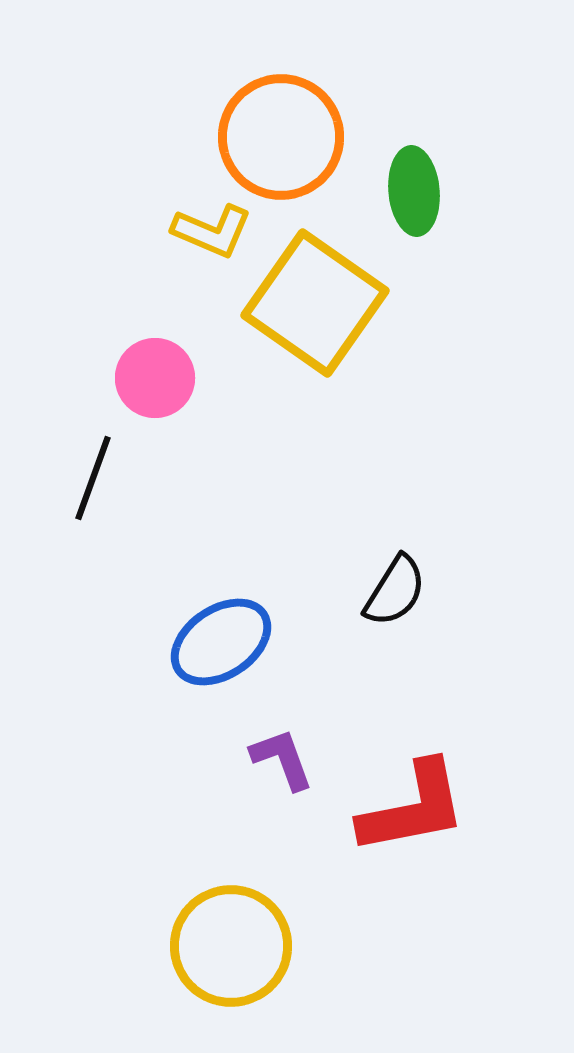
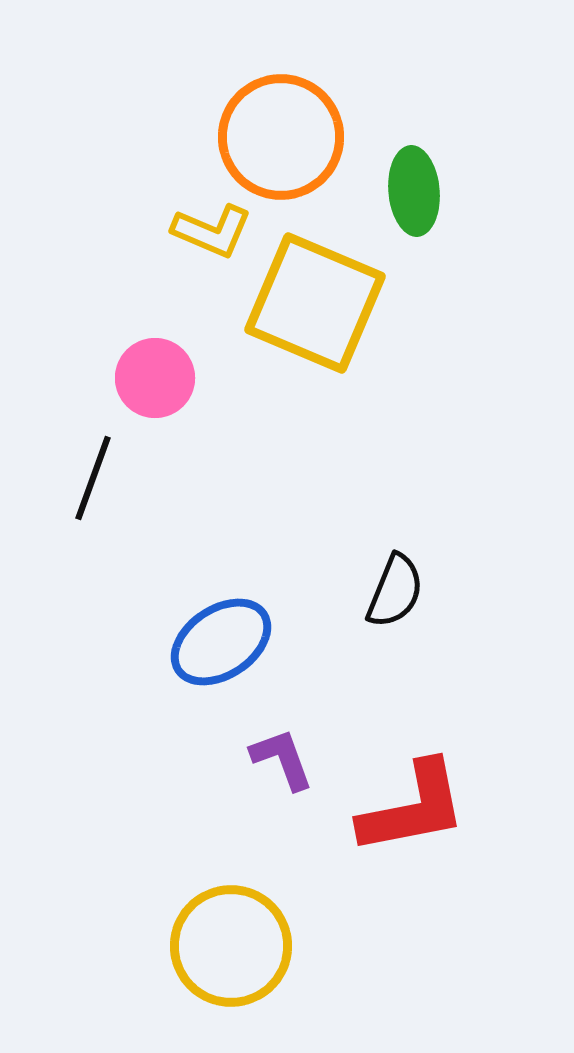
yellow square: rotated 12 degrees counterclockwise
black semicircle: rotated 10 degrees counterclockwise
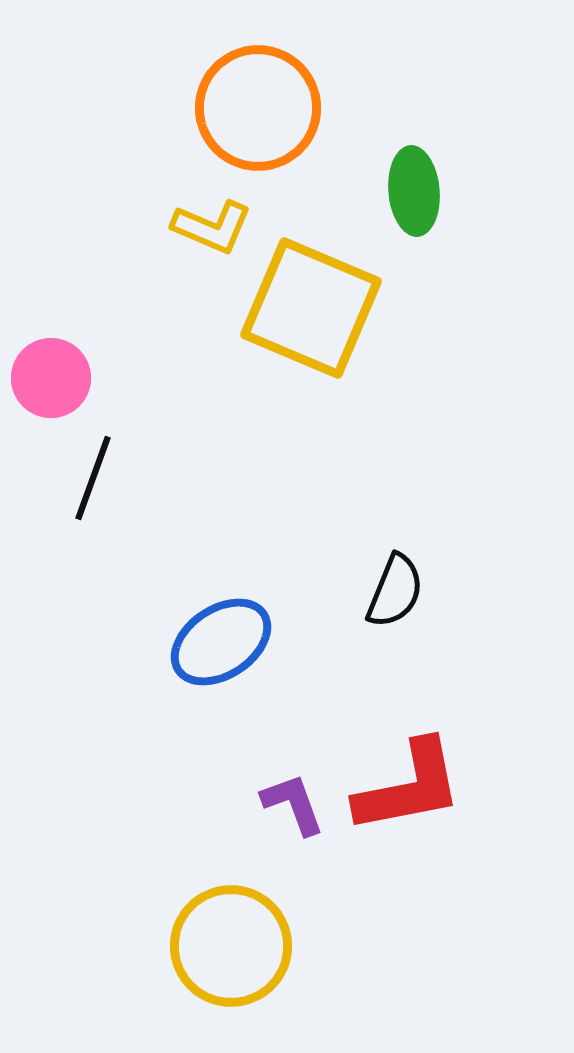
orange circle: moved 23 px left, 29 px up
yellow L-shape: moved 4 px up
yellow square: moved 4 px left, 5 px down
pink circle: moved 104 px left
purple L-shape: moved 11 px right, 45 px down
red L-shape: moved 4 px left, 21 px up
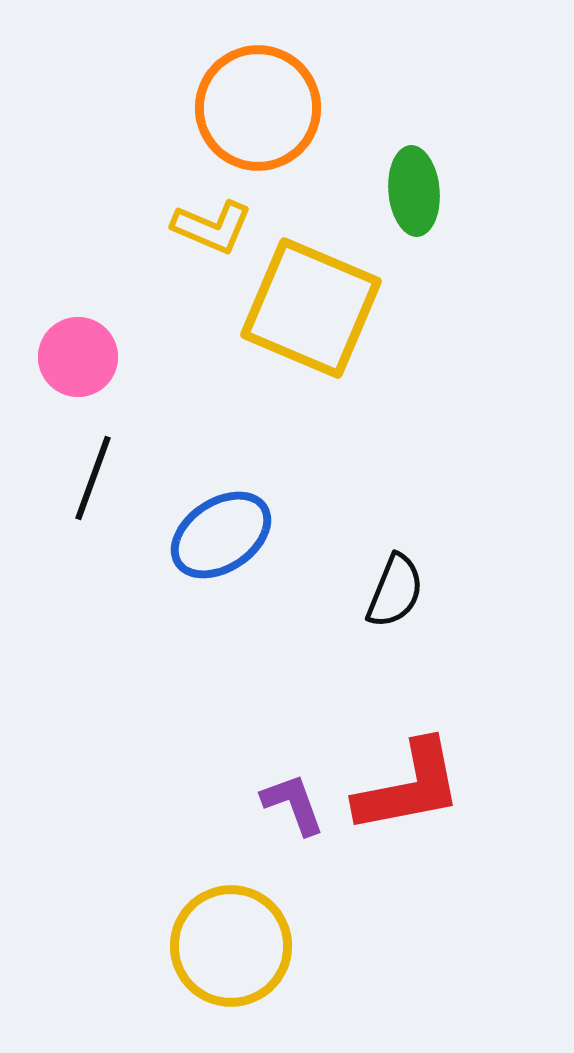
pink circle: moved 27 px right, 21 px up
blue ellipse: moved 107 px up
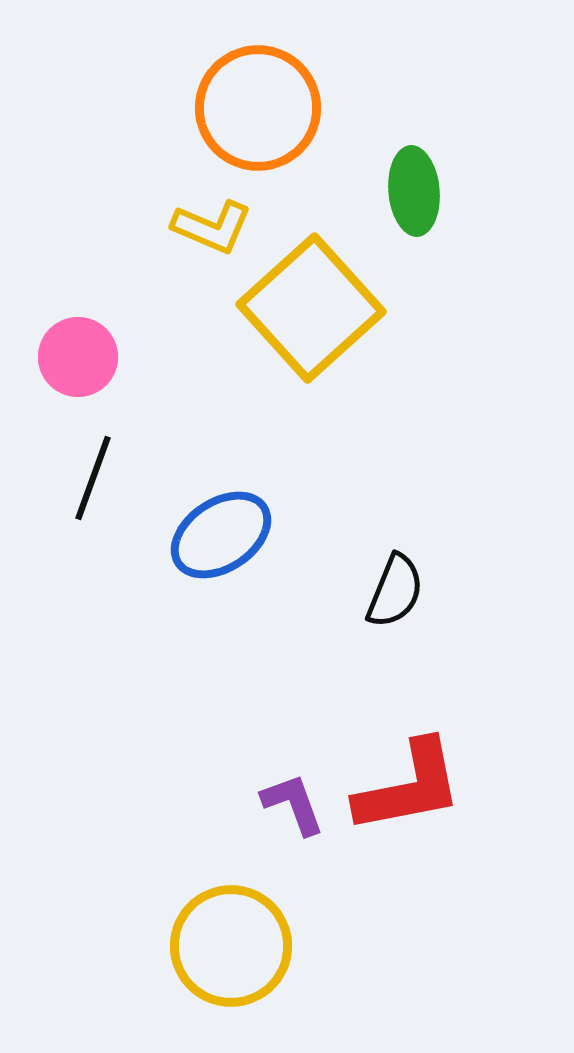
yellow square: rotated 25 degrees clockwise
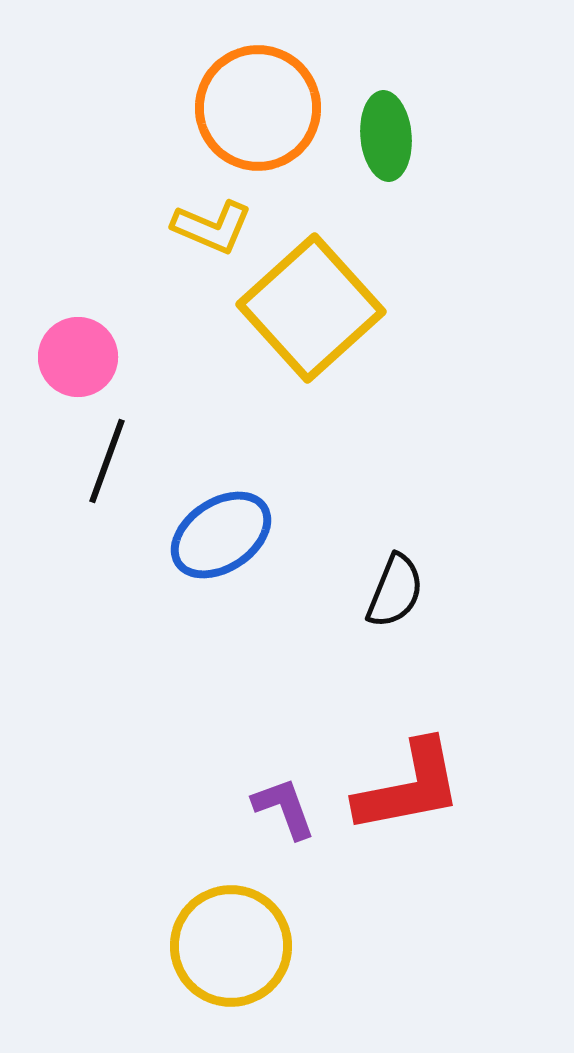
green ellipse: moved 28 px left, 55 px up
black line: moved 14 px right, 17 px up
purple L-shape: moved 9 px left, 4 px down
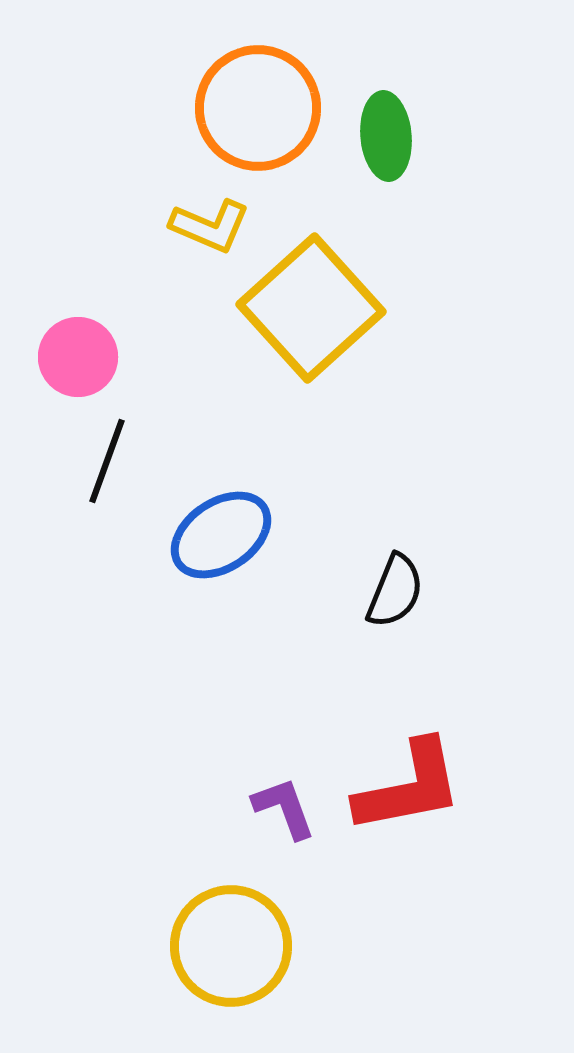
yellow L-shape: moved 2 px left, 1 px up
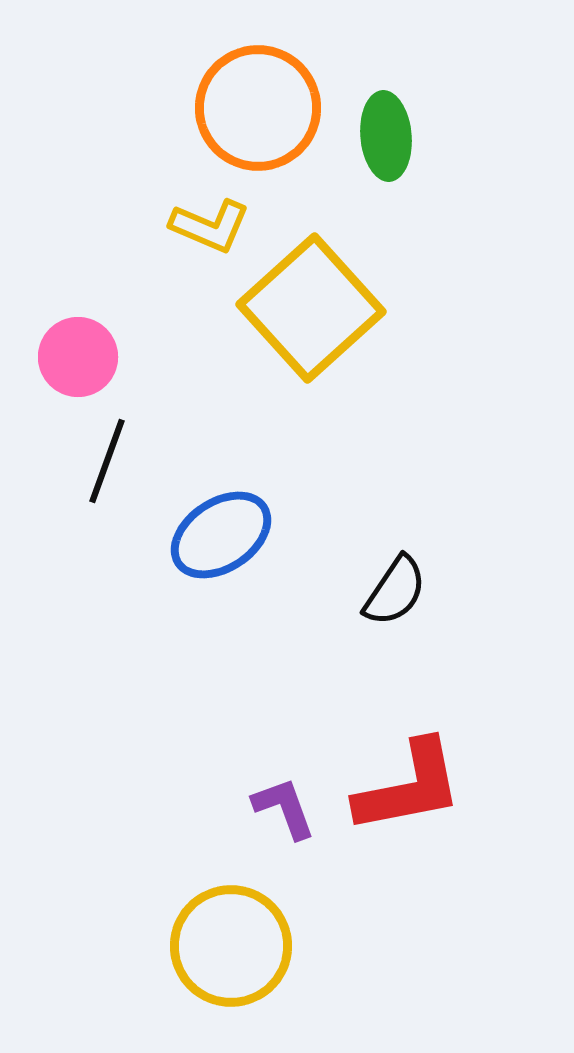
black semicircle: rotated 12 degrees clockwise
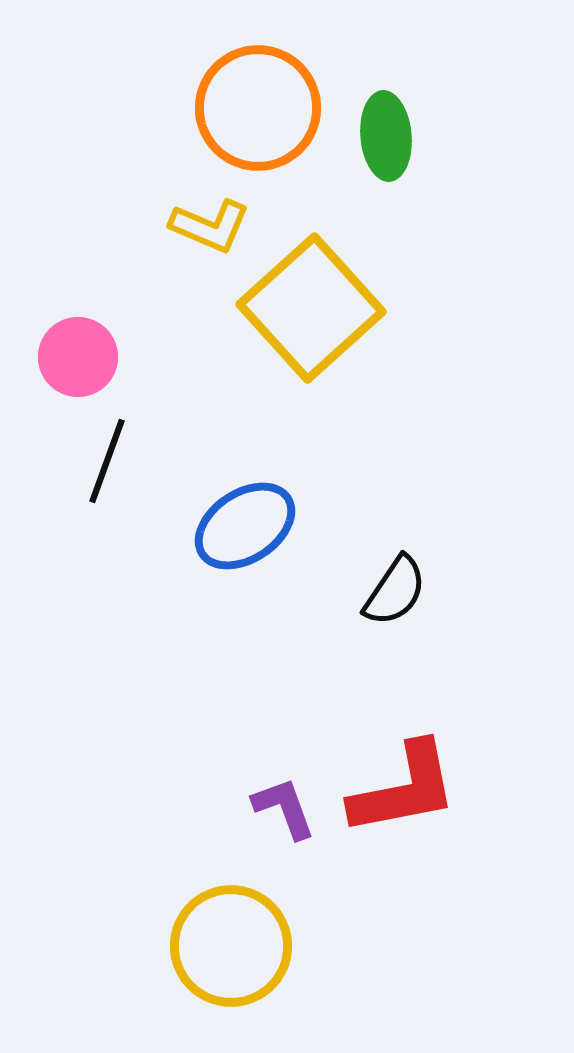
blue ellipse: moved 24 px right, 9 px up
red L-shape: moved 5 px left, 2 px down
